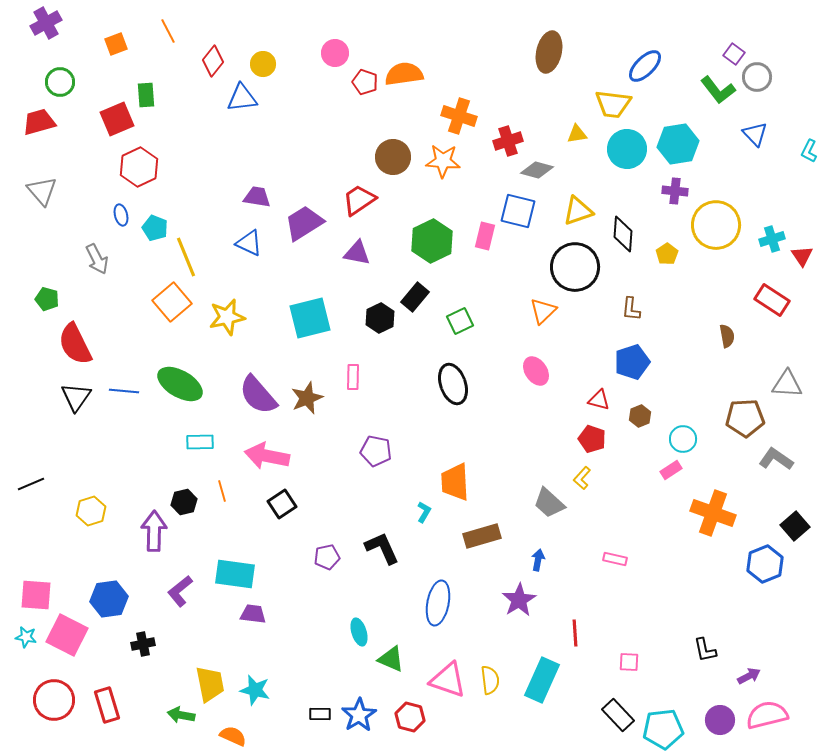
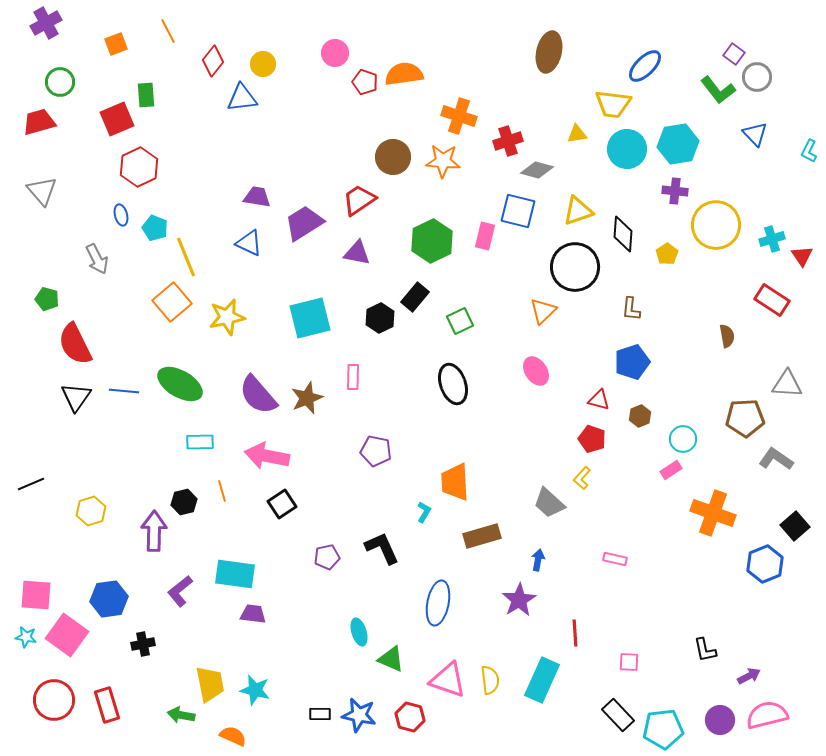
pink square at (67, 635): rotated 9 degrees clockwise
blue star at (359, 715): rotated 28 degrees counterclockwise
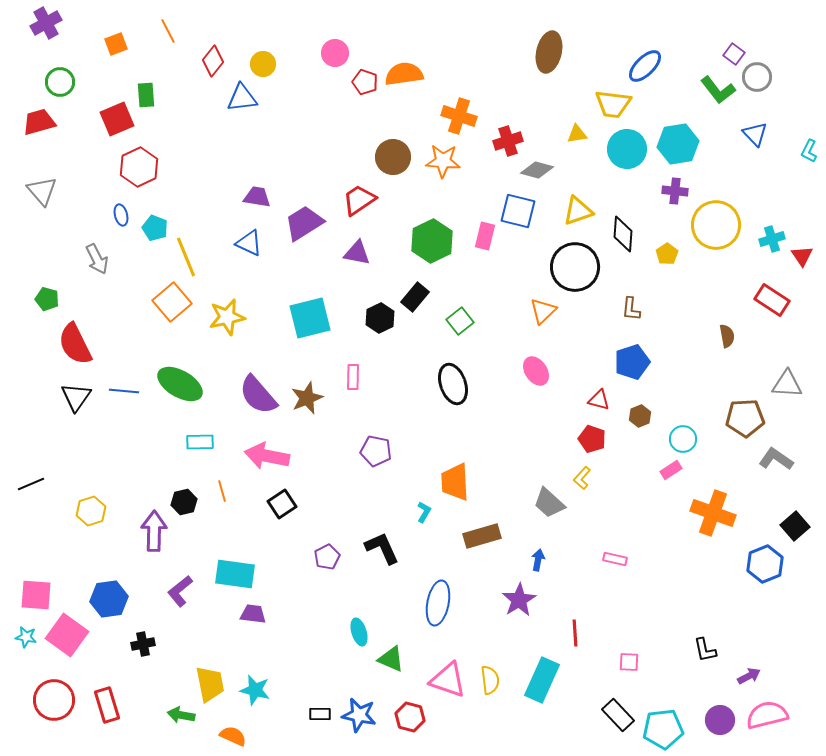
green square at (460, 321): rotated 12 degrees counterclockwise
purple pentagon at (327, 557): rotated 15 degrees counterclockwise
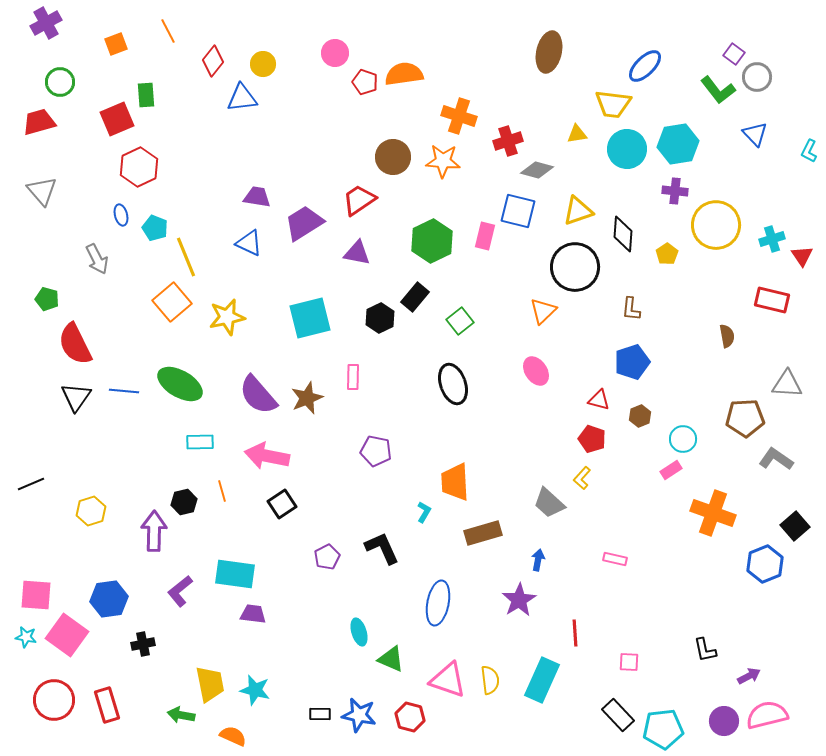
red rectangle at (772, 300): rotated 20 degrees counterclockwise
brown rectangle at (482, 536): moved 1 px right, 3 px up
purple circle at (720, 720): moved 4 px right, 1 px down
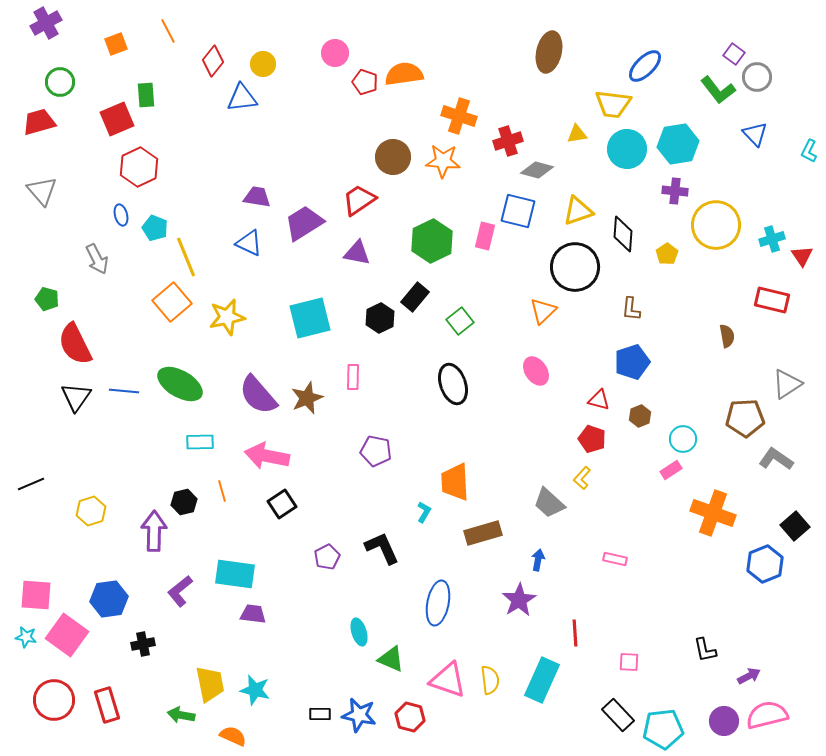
gray triangle at (787, 384): rotated 36 degrees counterclockwise
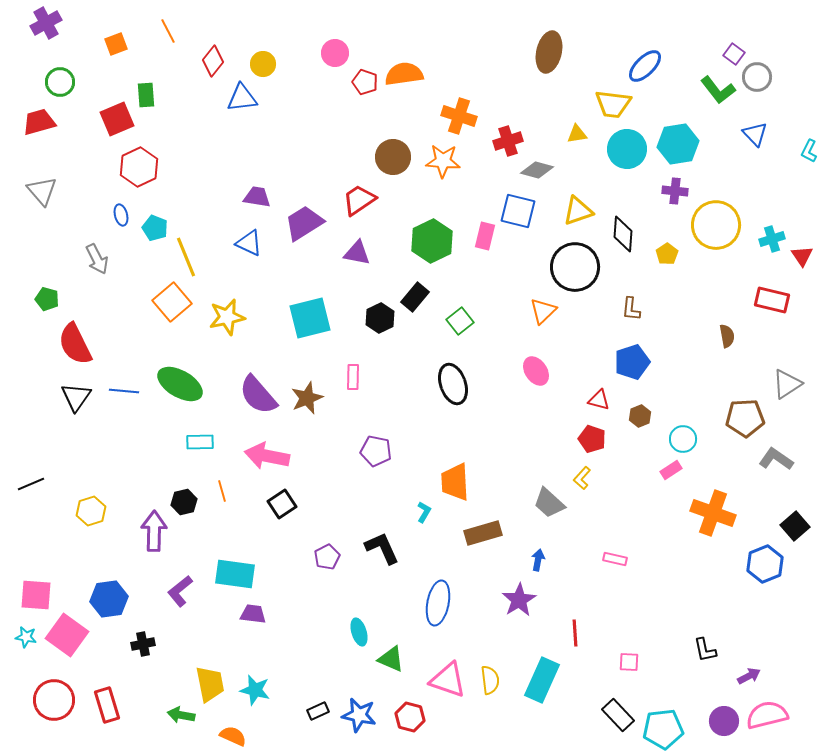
black rectangle at (320, 714): moved 2 px left, 3 px up; rotated 25 degrees counterclockwise
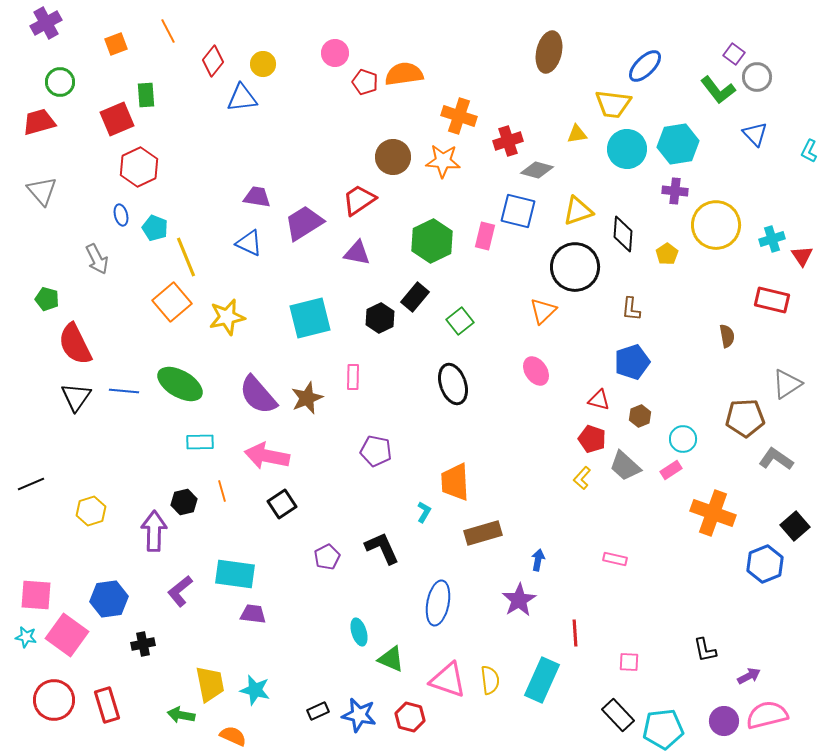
gray trapezoid at (549, 503): moved 76 px right, 37 px up
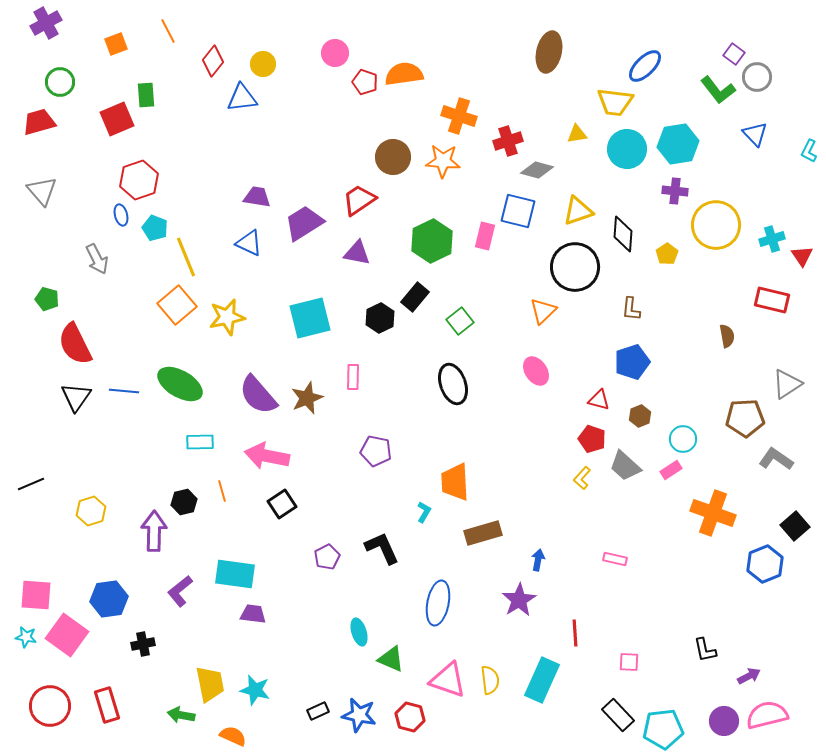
yellow trapezoid at (613, 104): moved 2 px right, 2 px up
red hexagon at (139, 167): moved 13 px down; rotated 6 degrees clockwise
orange square at (172, 302): moved 5 px right, 3 px down
red circle at (54, 700): moved 4 px left, 6 px down
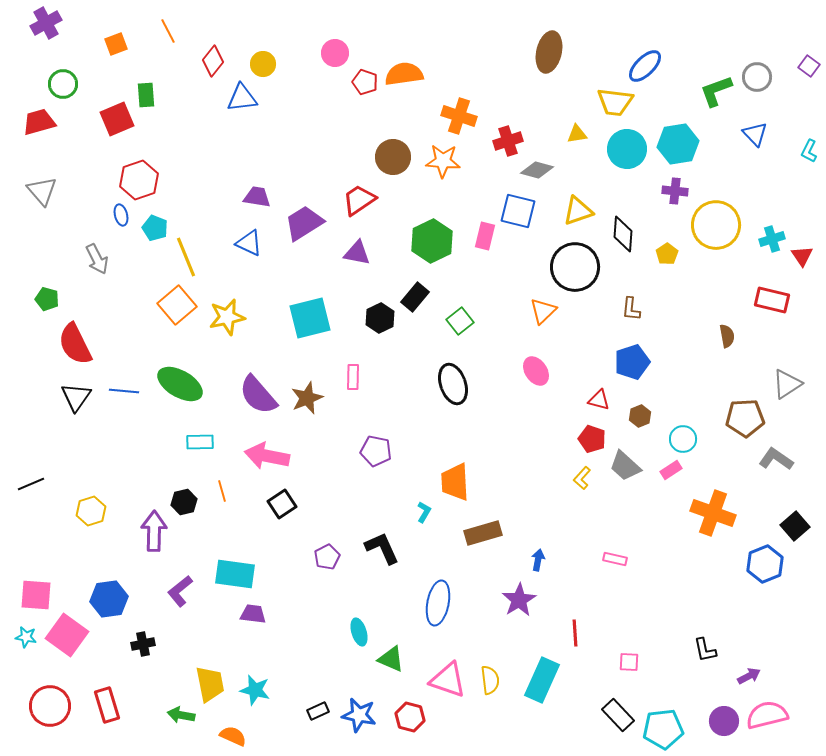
purple square at (734, 54): moved 75 px right, 12 px down
green circle at (60, 82): moved 3 px right, 2 px down
green L-shape at (718, 90): moved 2 px left, 1 px down; rotated 108 degrees clockwise
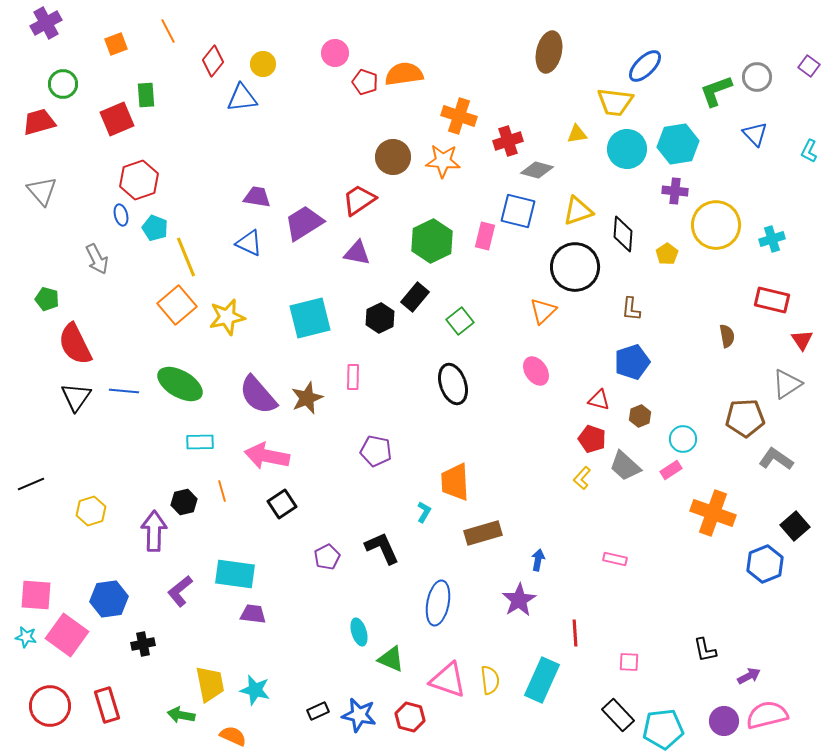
red triangle at (802, 256): moved 84 px down
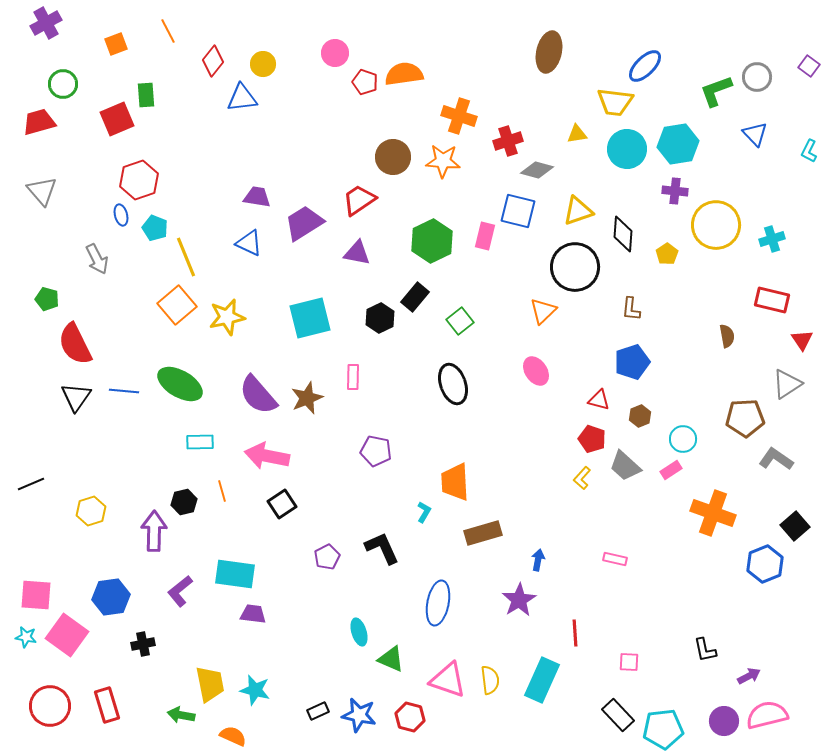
blue hexagon at (109, 599): moved 2 px right, 2 px up
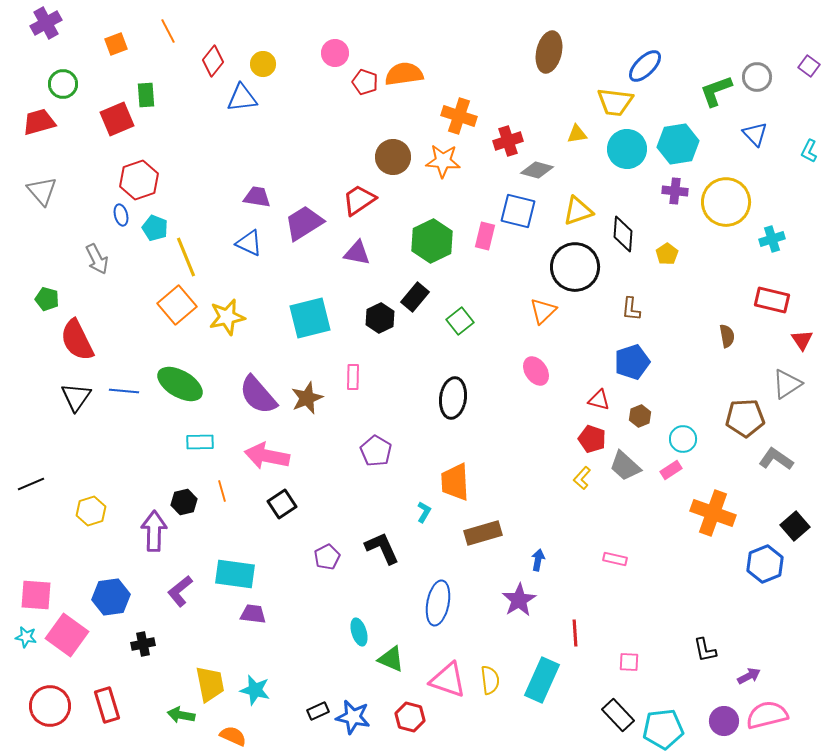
yellow circle at (716, 225): moved 10 px right, 23 px up
red semicircle at (75, 344): moved 2 px right, 4 px up
black ellipse at (453, 384): moved 14 px down; rotated 27 degrees clockwise
purple pentagon at (376, 451): rotated 20 degrees clockwise
blue star at (359, 715): moved 6 px left, 2 px down
